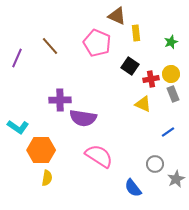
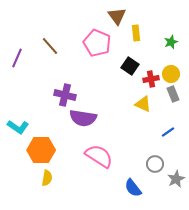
brown triangle: rotated 30 degrees clockwise
purple cross: moved 5 px right, 5 px up; rotated 15 degrees clockwise
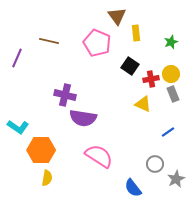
brown line: moved 1 px left, 5 px up; rotated 36 degrees counterclockwise
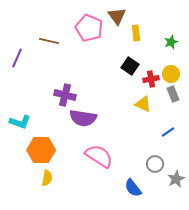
pink pentagon: moved 8 px left, 15 px up
cyan L-shape: moved 2 px right, 5 px up; rotated 15 degrees counterclockwise
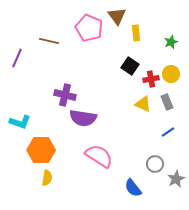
gray rectangle: moved 6 px left, 8 px down
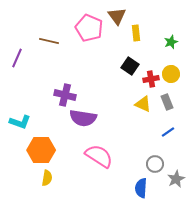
blue semicircle: moved 8 px right; rotated 42 degrees clockwise
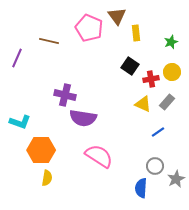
yellow circle: moved 1 px right, 2 px up
gray rectangle: rotated 63 degrees clockwise
blue line: moved 10 px left
gray circle: moved 2 px down
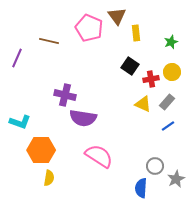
blue line: moved 10 px right, 6 px up
yellow semicircle: moved 2 px right
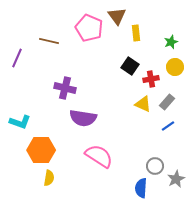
yellow circle: moved 3 px right, 5 px up
purple cross: moved 7 px up
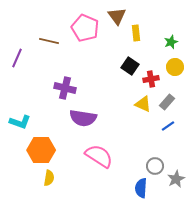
pink pentagon: moved 4 px left
